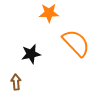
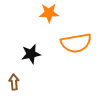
orange semicircle: rotated 124 degrees clockwise
brown arrow: moved 2 px left
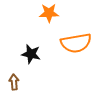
black star: rotated 24 degrees clockwise
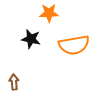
orange semicircle: moved 2 px left, 2 px down
black star: moved 15 px up
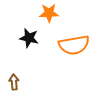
black star: moved 2 px left, 1 px up
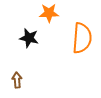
orange semicircle: moved 8 px right, 7 px up; rotated 76 degrees counterclockwise
brown arrow: moved 3 px right, 2 px up
